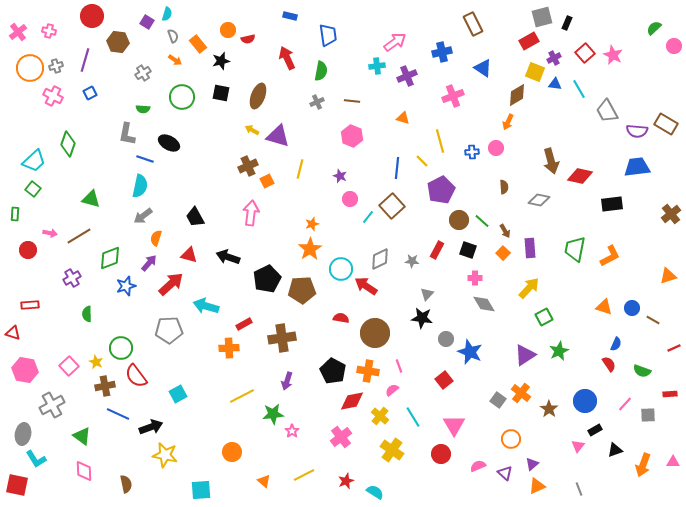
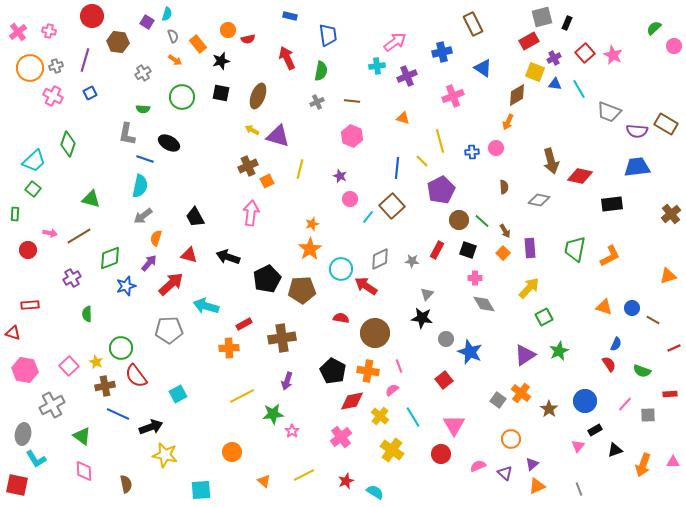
gray trapezoid at (607, 111): moved 2 px right, 1 px down; rotated 40 degrees counterclockwise
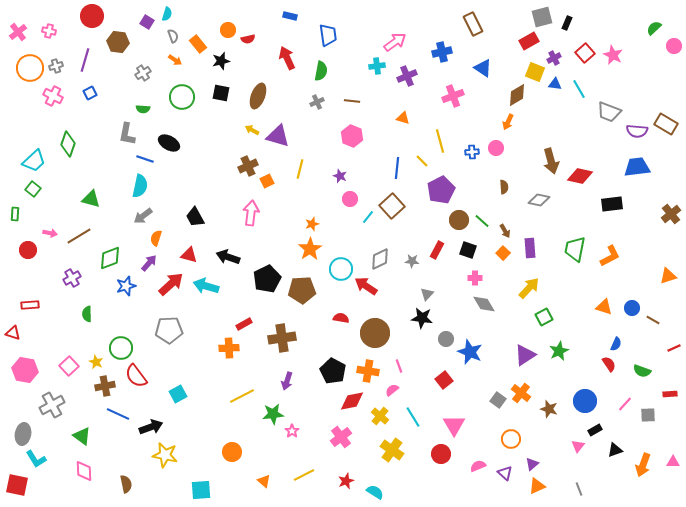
cyan arrow at (206, 306): moved 20 px up
brown star at (549, 409): rotated 18 degrees counterclockwise
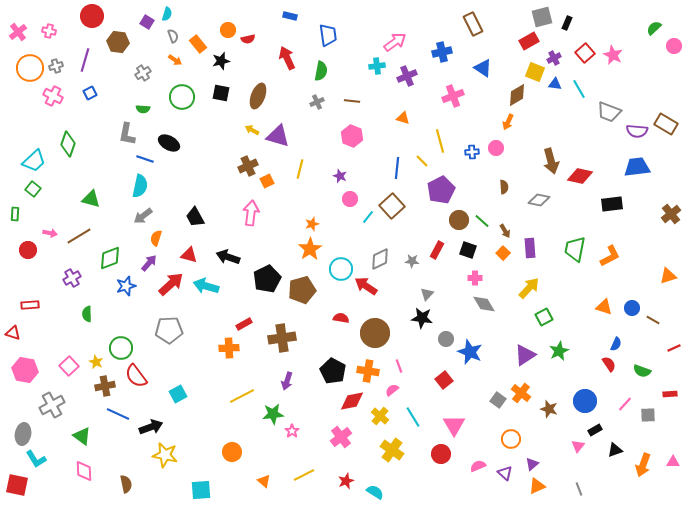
brown pentagon at (302, 290): rotated 12 degrees counterclockwise
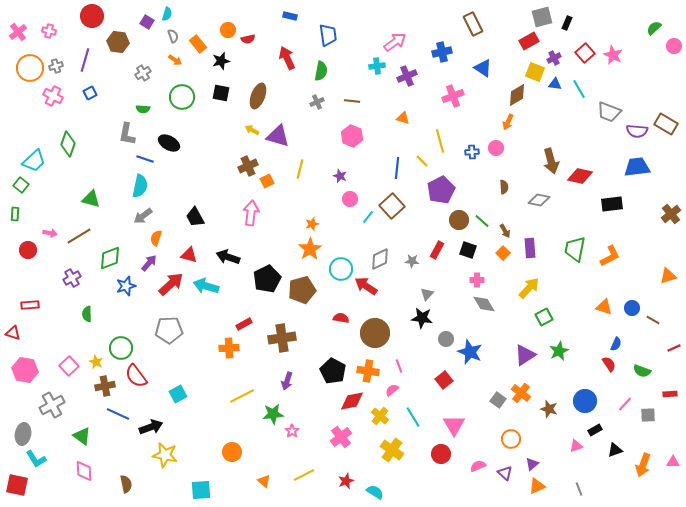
green square at (33, 189): moved 12 px left, 4 px up
pink cross at (475, 278): moved 2 px right, 2 px down
pink triangle at (578, 446): moved 2 px left; rotated 32 degrees clockwise
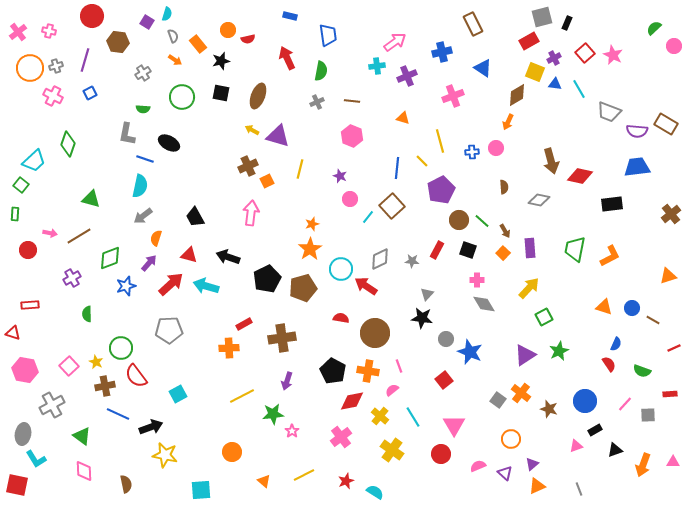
brown pentagon at (302, 290): moved 1 px right, 2 px up
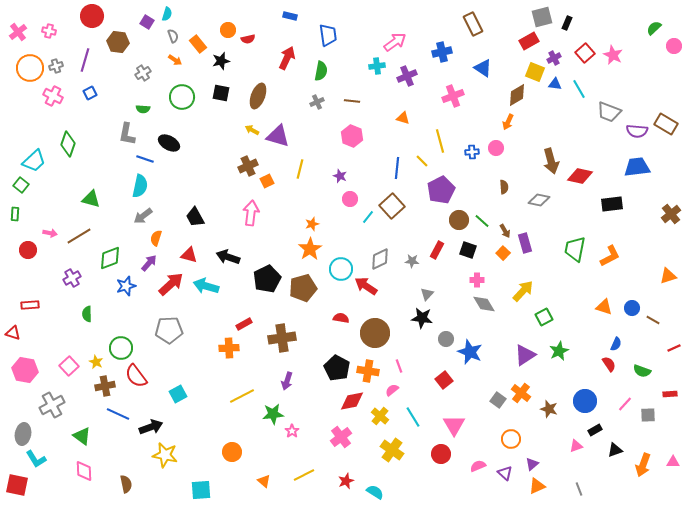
red arrow at (287, 58): rotated 50 degrees clockwise
purple rectangle at (530, 248): moved 5 px left, 5 px up; rotated 12 degrees counterclockwise
yellow arrow at (529, 288): moved 6 px left, 3 px down
black pentagon at (333, 371): moved 4 px right, 3 px up
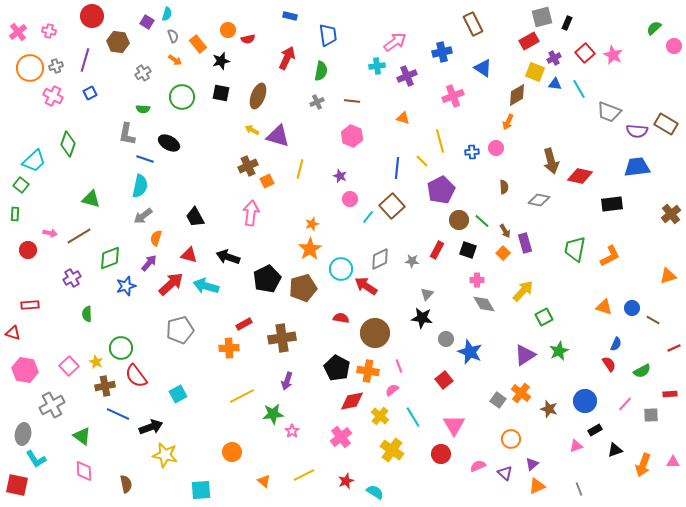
gray pentagon at (169, 330): moved 11 px right; rotated 12 degrees counterclockwise
green semicircle at (642, 371): rotated 48 degrees counterclockwise
gray square at (648, 415): moved 3 px right
